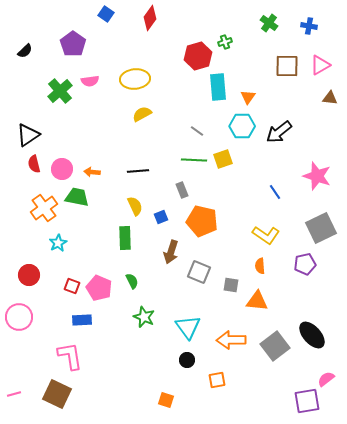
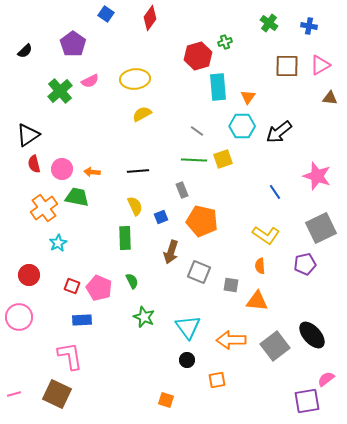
pink semicircle at (90, 81): rotated 18 degrees counterclockwise
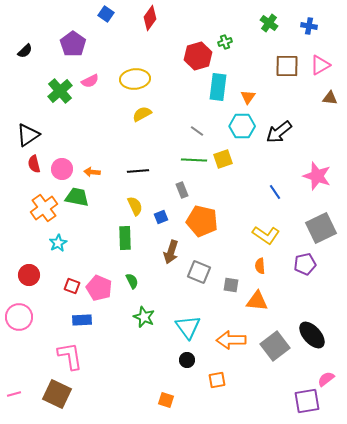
cyan rectangle at (218, 87): rotated 12 degrees clockwise
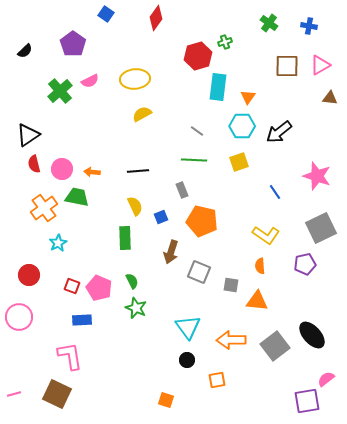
red diamond at (150, 18): moved 6 px right
yellow square at (223, 159): moved 16 px right, 3 px down
green star at (144, 317): moved 8 px left, 9 px up
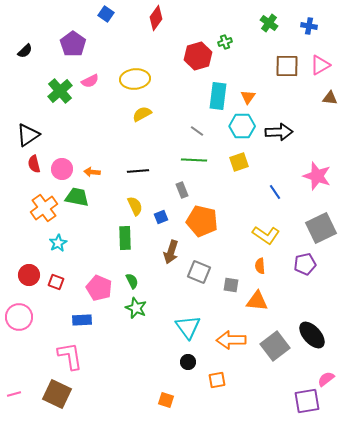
cyan rectangle at (218, 87): moved 9 px down
black arrow at (279, 132): rotated 144 degrees counterclockwise
red square at (72, 286): moved 16 px left, 4 px up
black circle at (187, 360): moved 1 px right, 2 px down
